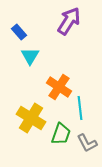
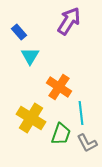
cyan line: moved 1 px right, 5 px down
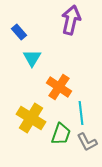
purple arrow: moved 2 px right, 1 px up; rotated 20 degrees counterclockwise
cyan triangle: moved 2 px right, 2 px down
gray L-shape: moved 1 px up
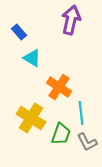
cyan triangle: rotated 30 degrees counterclockwise
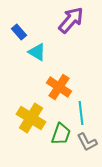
purple arrow: rotated 28 degrees clockwise
cyan triangle: moved 5 px right, 6 px up
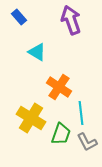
purple arrow: rotated 60 degrees counterclockwise
blue rectangle: moved 15 px up
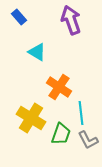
gray L-shape: moved 1 px right, 2 px up
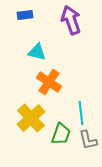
blue rectangle: moved 6 px right, 2 px up; rotated 56 degrees counterclockwise
cyan triangle: rotated 18 degrees counterclockwise
orange cross: moved 10 px left, 5 px up
yellow cross: rotated 16 degrees clockwise
gray L-shape: rotated 15 degrees clockwise
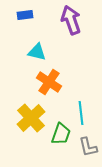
gray L-shape: moved 7 px down
